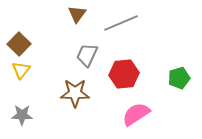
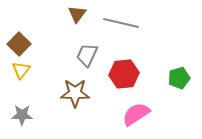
gray line: rotated 36 degrees clockwise
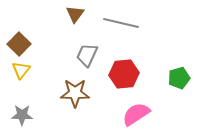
brown triangle: moved 2 px left
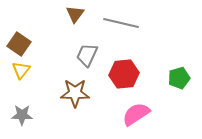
brown square: rotated 10 degrees counterclockwise
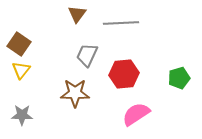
brown triangle: moved 2 px right
gray line: rotated 16 degrees counterclockwise
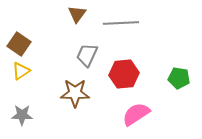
yellow triangle: moved 1 px down; rotated 18 degrees clockwise
green pentagon: rotated 25 degrees clockwise
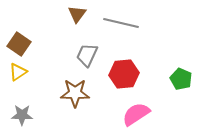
gray line: rotated 16 degrees clockwise
yellow triangle: moved 3 px left, 1 px down
green pentagon: moved 2 px right, 1 px down; rotated 15 degrees clockwise
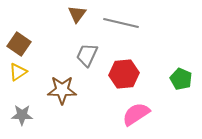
brown star: moved 13 px left, 3 px up
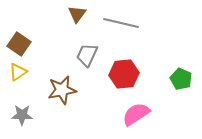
brown star: rotated 12 degrees counterclockwise
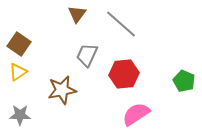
gray line: moved 1 px down; rotated 28 degrees clockwise
green pentagon: moved 3 px right, 2 px down
gray star: moved 2 px left
